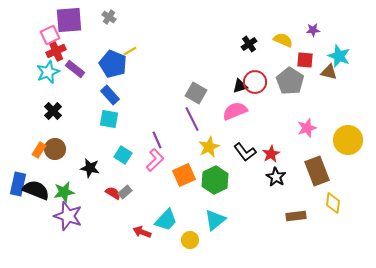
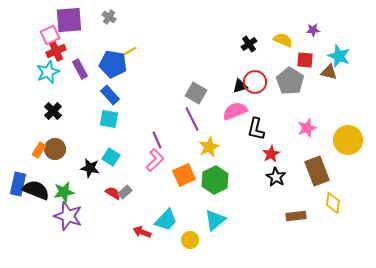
blue pentagon at (113, 64): rotated 12 degrees counterclockwise
purple rectangle at (75, 69): moved 5 px right; rotated 24 degrees clockwise
black L-shape at (245, 152): moved 11 px right, 23 px up; rotated 50 degrees clockwise
cyan square at (123, 155): moved 12 px left, 2 px down
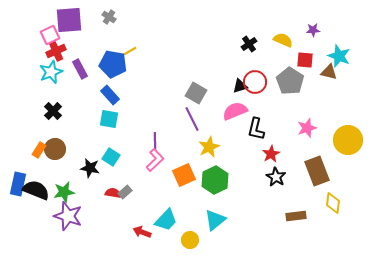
cyan star at (48, 72): moved 3 px right
purple line at (157, 140): moved 2 px left, 1 px down; rotated 24 degrees clockwise
red semicircle at (113, 193): rotated 21 degrees counterclockwise
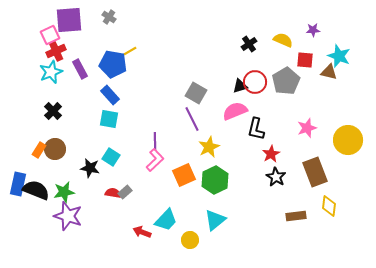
gray pentagon at (290, 81): moved 4 px left; rotated 8 degrees clockwise
brown rectangle at (317, 171): moved 2 px left, 1 px down
yellow diamond at (333, 203): moved 4 px left, 3 px down
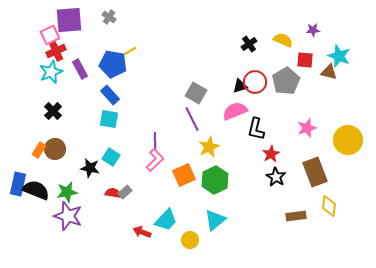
green star at (64, 192): moved 3 px right
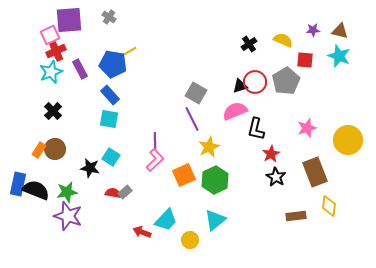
brown triangle at (329, 72): moved 11 px right, 41 px up
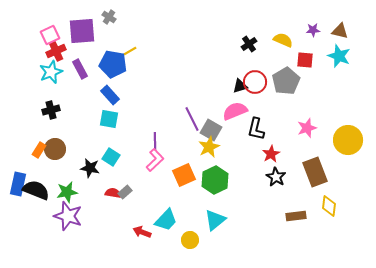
purple square at (69, 20): moved 13 px right, 11 px down
gray square at (196, 93): moved 15 px right, 37 px down
black cross at (53, 111): moved 2 px left, 1 px up; rotated 30 degrees clockwise
